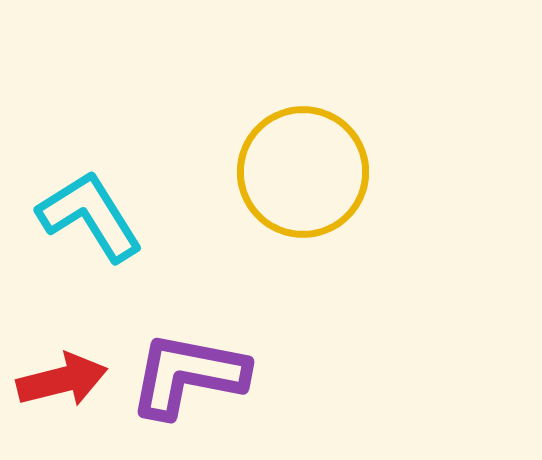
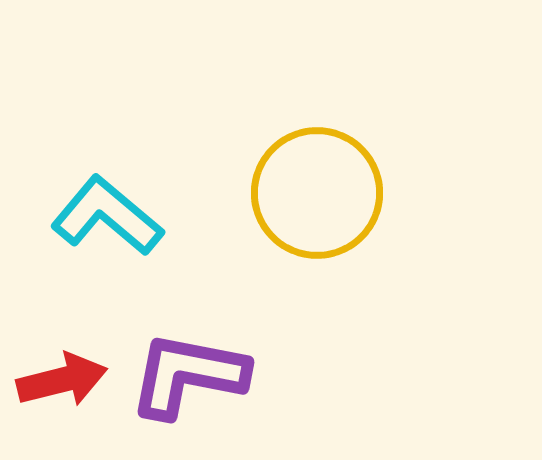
yellow circle: moved 14 px right, 21 px down
cyan L-shape: moved 17 px right; rotated 18 degrees counterclockwise
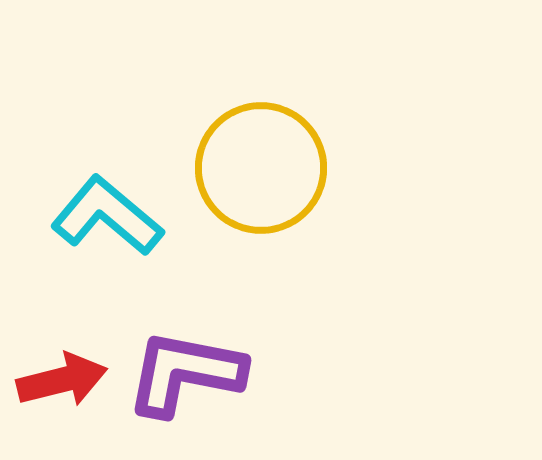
yellow circle: moved 56 px left, 25 px up
purple L-shape: moved 3 px left, 2 px up
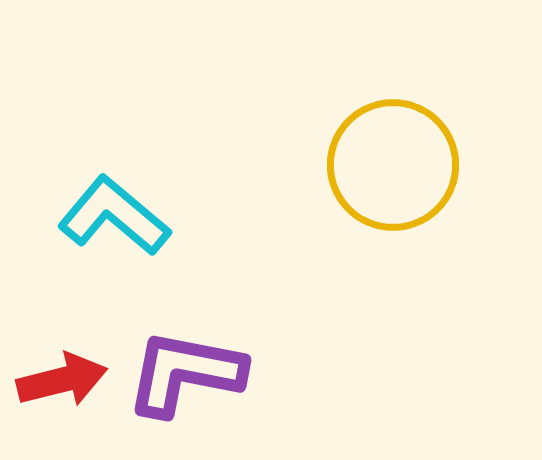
yellow circle: moved 132 px right, 3 px up
cyan L-shape: moved 7 px right
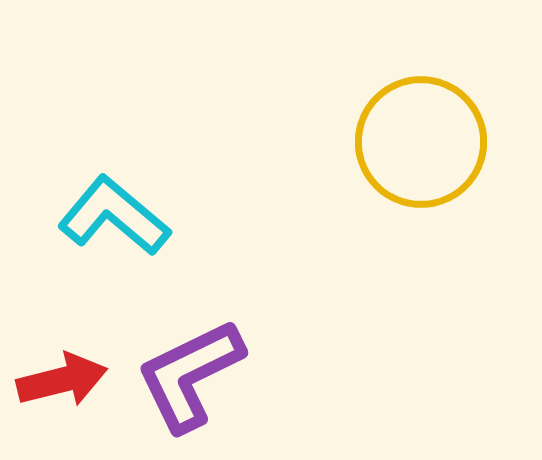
yellow circle: moved 28 px right, 23 px up
purple L-shape: moved 5 px right, 2 px down; rotated 37 degrees counterclockwise
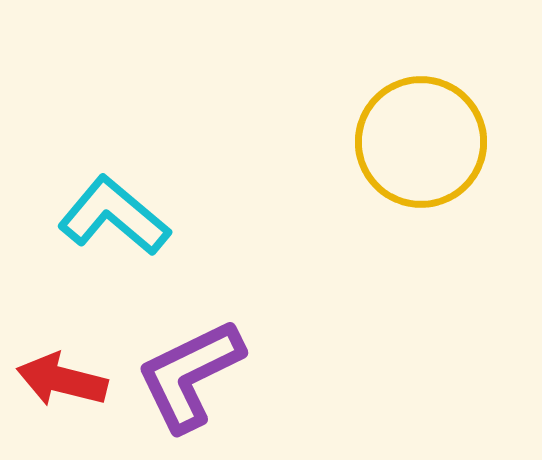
red arrow: rotated 152 degrees counterclockwise
